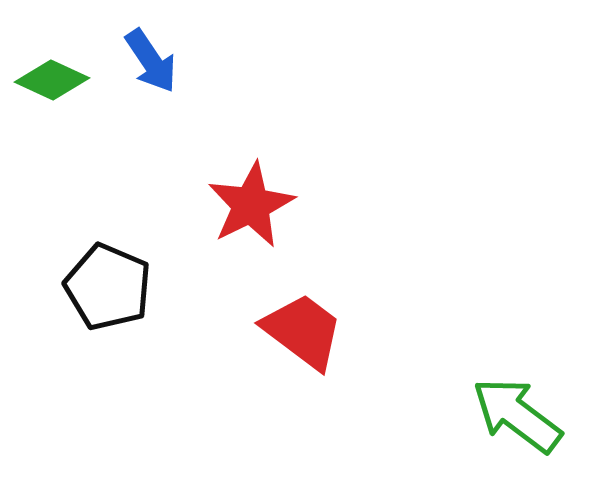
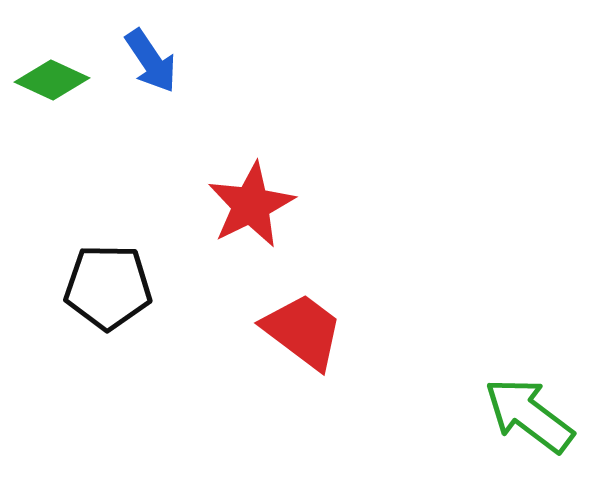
black pentagon: rotated 22 degrees counterclockwise
green arrow: moved 12 px right
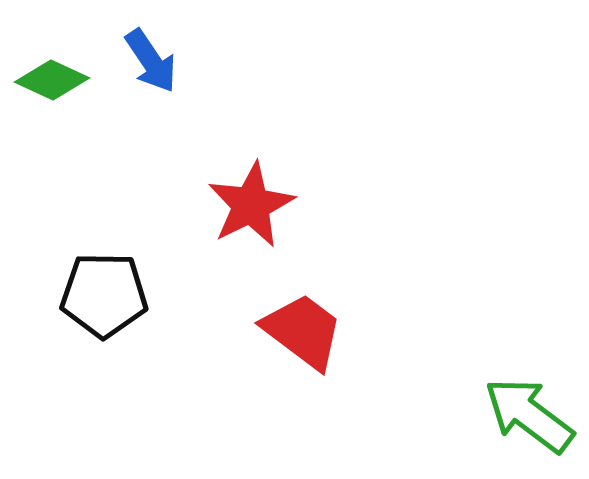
black pentagon: moved 4 px left, 8 px down
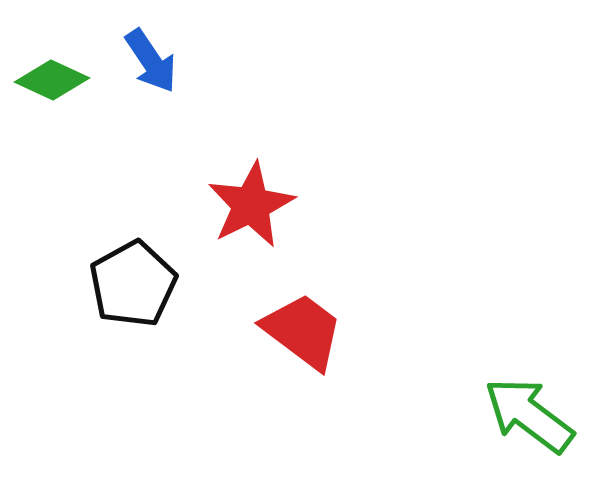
black pentagon: moved 29 px right, 11 px up; rotated 30 degrees counterclockwise
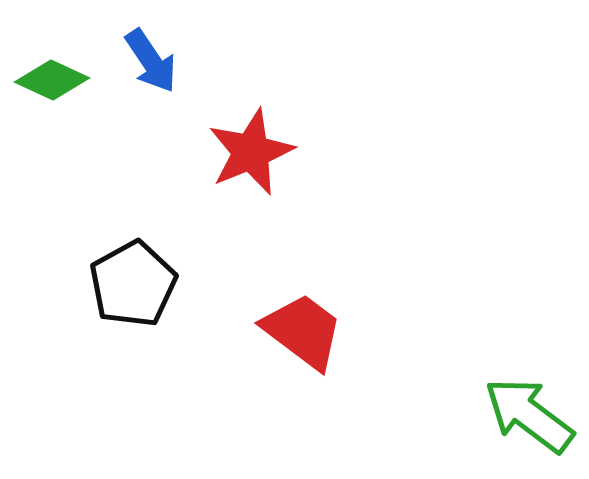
red star: moved 53 px up; rotated 4 degrees clockwise
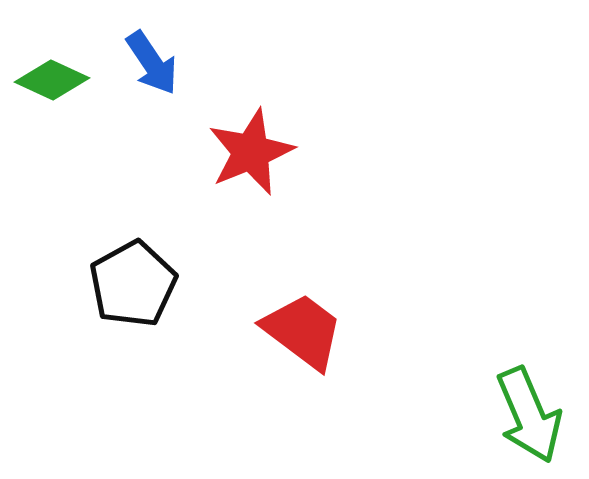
blue arrow: moved 1 px right, 2 px down
green arrow: rotated 150 degrees counterclockwise
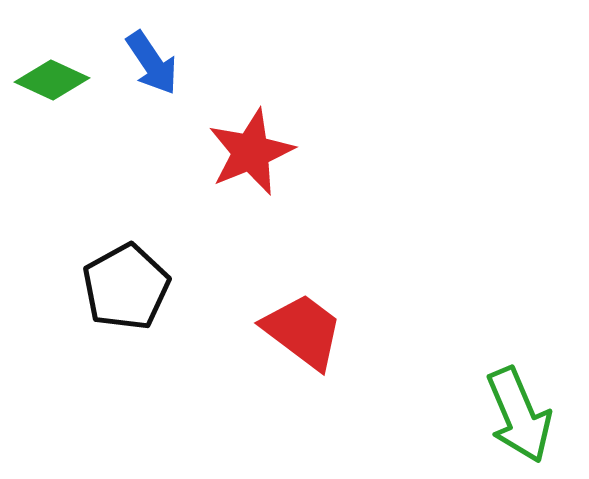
black pentagon: moved 7 px left, 3 px down
green arrow: moved 10 px left
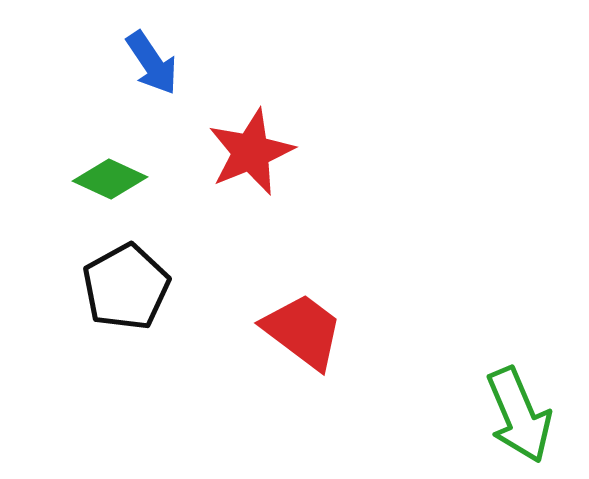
green diamond: moved 58 px right, 99 px down
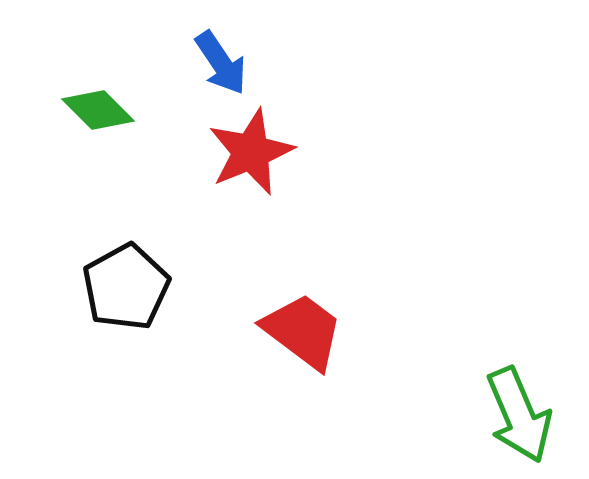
blue arrow: moved 69 px right
green diamond: moved 12 px left, 69 px up; rotated 20 degrees clockwise
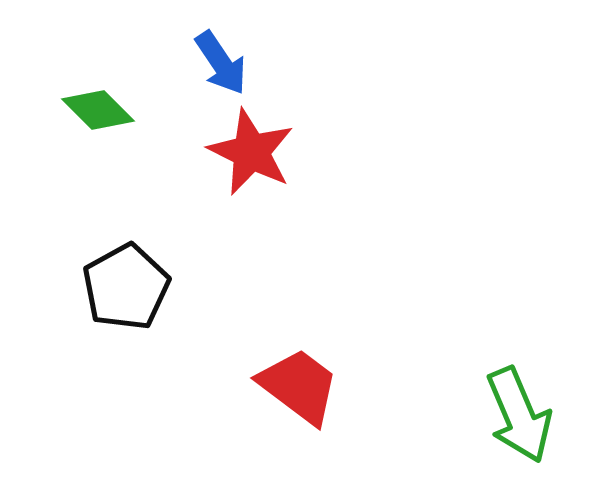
red star: rotated 24 degrees counterclockwise
red trapezoid: moved 4 px left, 55 px down
